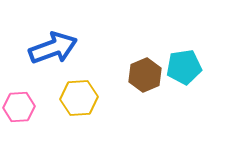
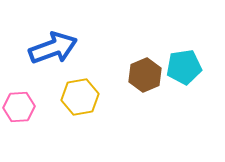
yellow hexagon: moved 1 px right, 1 px up; rotated 6 degrees counterclockwise
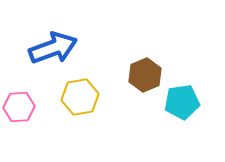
cyan pentagon: moved 2 px left, 35 px down
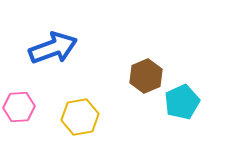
brown hexagon: moved 1 px right, 1 px down
yellow hexagon: moved 20 px down
cyan pentagon: rotated 16 degrees counterclockwise
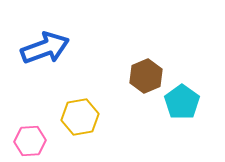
blue arrow: moved 8 px left
cyan pentagon: rotated 12 degrees counterclockwise
pink hexagon: moved 11 px right, 34 px down
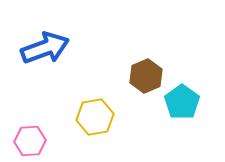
yellow hexagon: moved 15 px right
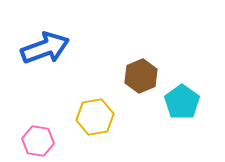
brown hexagon: moved 5 px left
pink hexagon: moved 8 px right; rotated 12 degrees clockwise
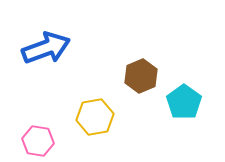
blue arrow: moved 1 px right
cyan pentagon: moved 2 px right
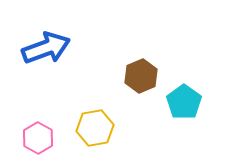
yellow hexagon: moved 11 px down
pink hexagon: moved 3 px up; rotated 20 degrees clockwise
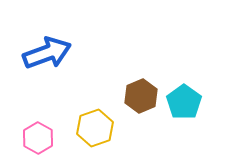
blue arrow: moved 1 px right, 5 px down
brown hexagon: moved 20 px down
yellow hexagon: rotated 9 degrees counterclockwise
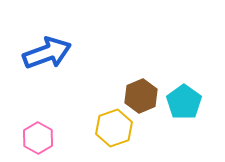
yellow hexagon: moved 19 px right
